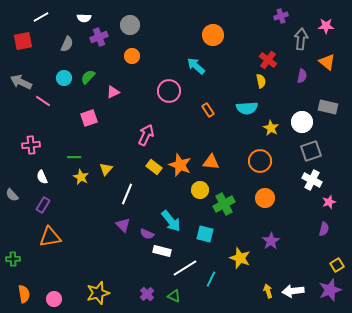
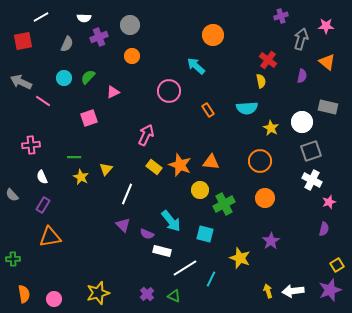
gray arrow at (301, 39): rotated 10 degrees clockwise
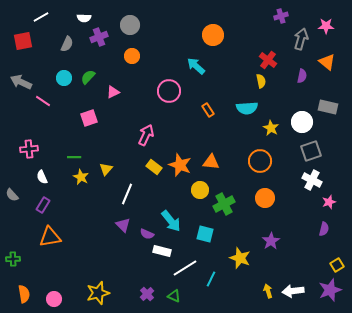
pink cross at (31, 145): moved 2 px left, 4 px down
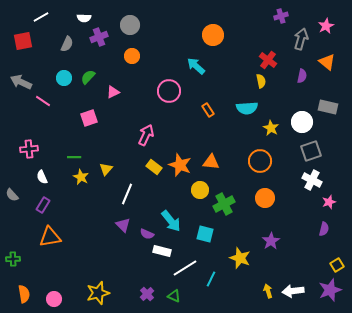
pink star at (326, 26): rotated 28 degrees counterclockwise
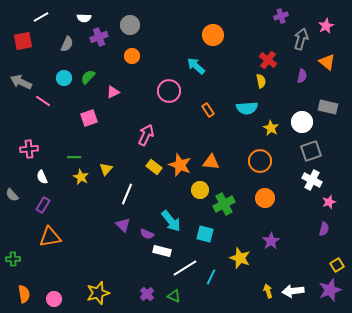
cyan line at (211, 279): moved 2 px up
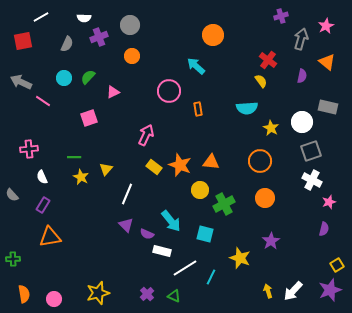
yellow semicircle at (261, 81): rotated 24 degrees counterclockwise
orange rectangle at (208, 110): moved 10 px left, 1 px up; rotated 24 degrees clockwise
purple triangle at (123, 225): moved 3 px right
white arrow at (293, 291): rotated 40 degrees counterclockwise
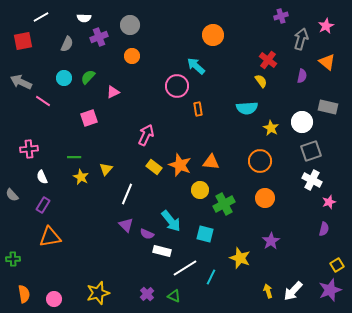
pink circle at (169, 91): moved 8 px right, 5 px up
